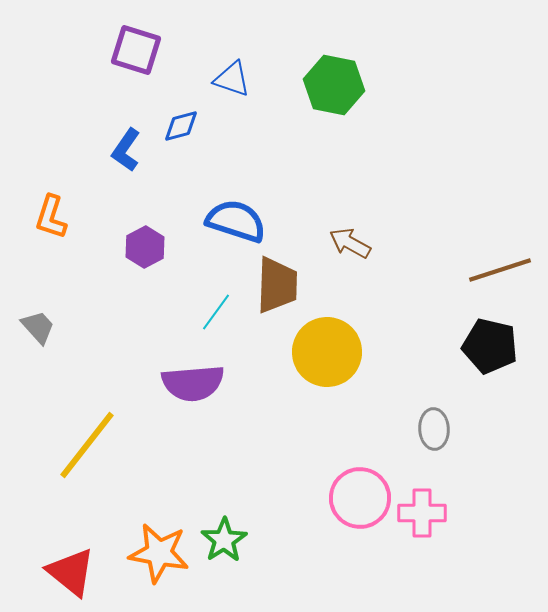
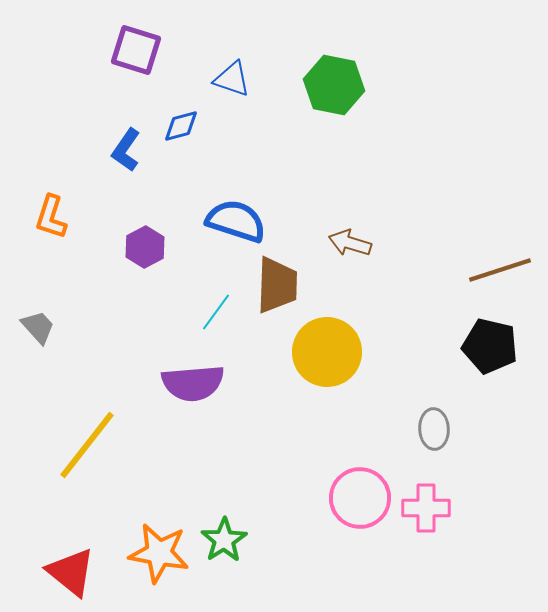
brown arrow: rotated 12 degrees counterclockwise
pink cross: moved 4 px right, 5 px up
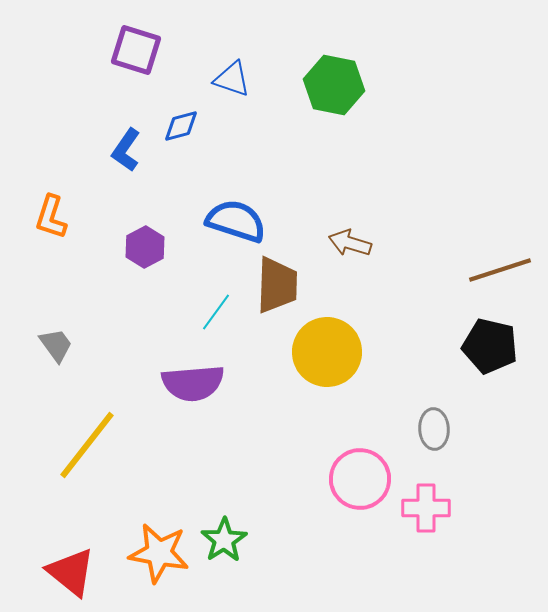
gray trapezoid: moved 18 px right, 18 px down; rotated 6 degrees clockwise
pink circle: moved 19 px up
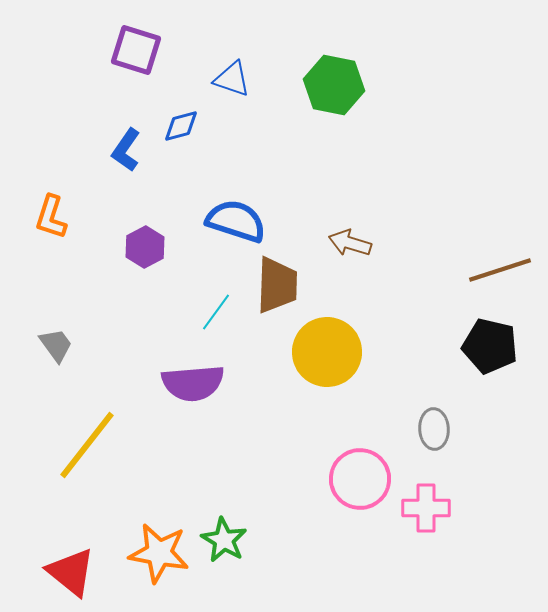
green star: rotated 9 degrees counterclockwise
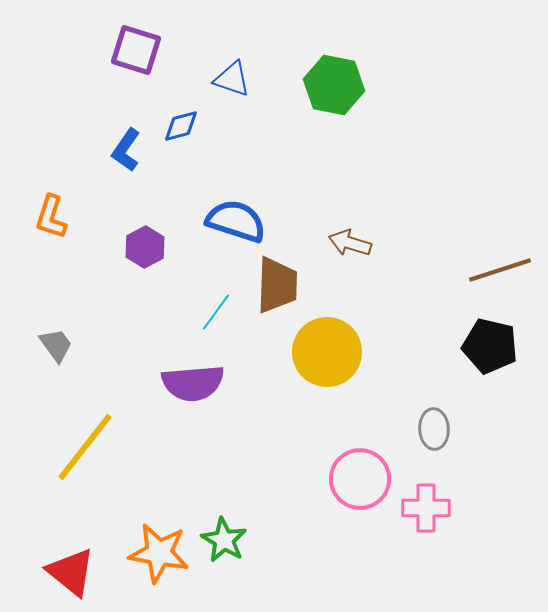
yellow line: moved 2 px left, 2 px down
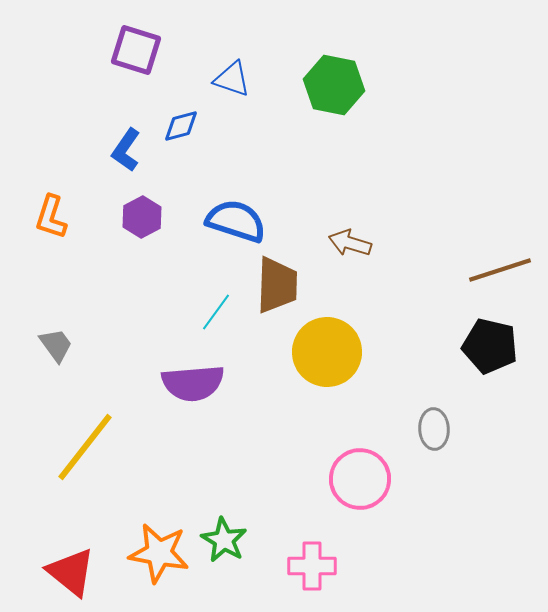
purple hexagon: moved 3 px left, 30 px up
pink cross: moved 114 px left, 58 px down
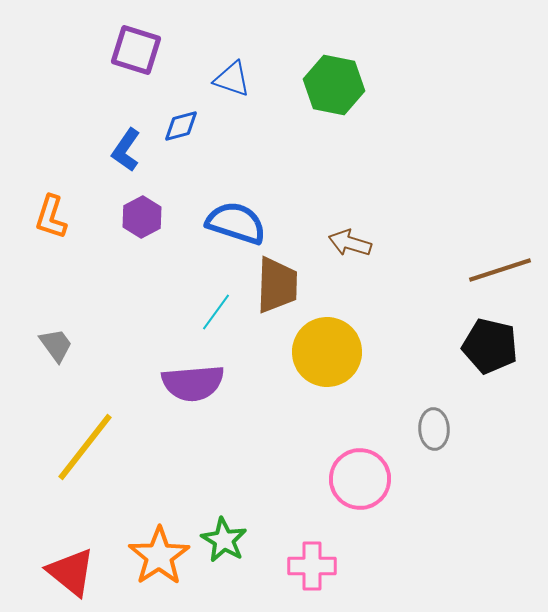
blue semicircle: moved 2 px down
orange star: moved 3 px down; rotated 28 degrees clockwise
